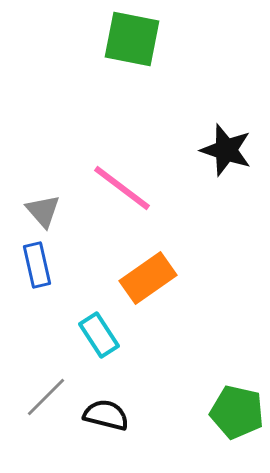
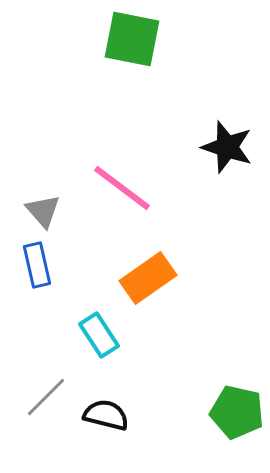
black star: moved 1 px right, 3 px up
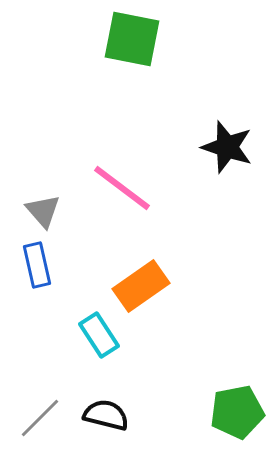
orange rectangle: moved 7 px left, 8 px down
gray line: moved 6 px left, 21 px down
green pentagon: rotated 24 degrees counterclockwise
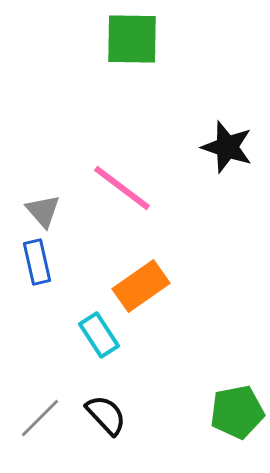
green square: rotated 10 degrees counterclockwise
blue rectangle: moved 3 px up
black semicircle: rotated 33 degrees clockwise
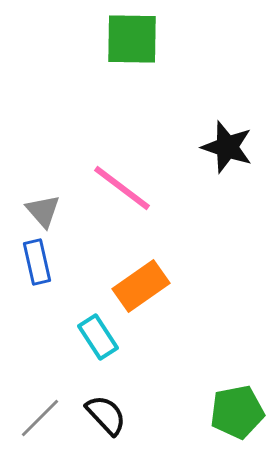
cyan rectangle: moved 1 px left, 2 px down
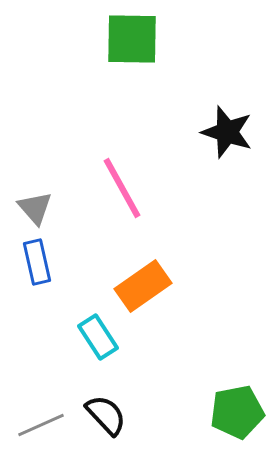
black star: moved 15 px up
pink line: rotated 24 degrees clockwise
gray triangle: moved 8 px left, 3 px up
orange rectangle: moved 2 px right
gray line: moved 1 px right, 7 px down; rotated 21 degrees clockwise
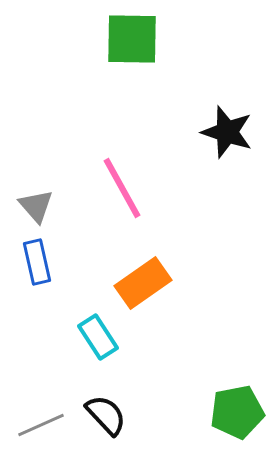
gray triangle: moved 1 px right, 2 px up
orange rectangle: moved 3 px up
